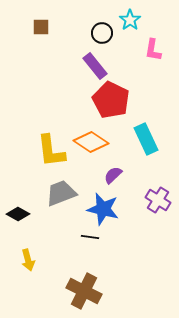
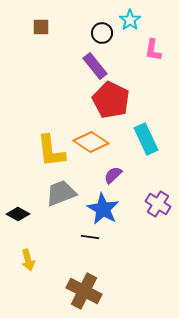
purple cross: moved 4 px down
blue star: rotated 16 degrees clockwise
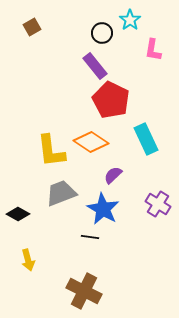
brown square: moved 9 px left; rotated 30 degrees counterclockwise
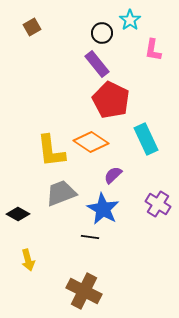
purple rectangle: moved 2 px right, 2 px up
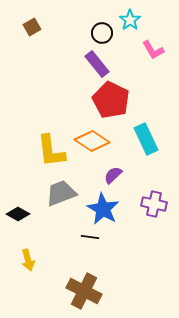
pink L-shape: rotated 40 degrees counterclockwise
orange diamond: moved 1 px right, 1 px up
purple cross: moved 4 px left; rotated 20 degrees counterclockwise
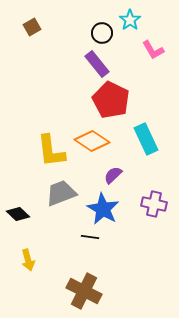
black diamond: rotated 15 degrees clockwise
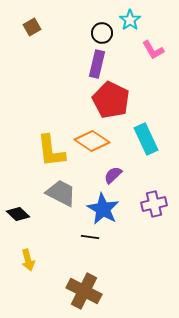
purple rectangle: rotated 52 degrees clockwise
gray trapezoid: rotated 48 degrees clockwise
purple cross: rotated 25 degrees counterclockwise
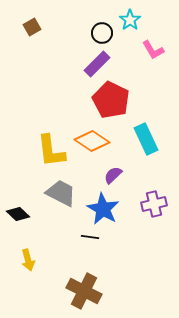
purple rectangle: rotated 32 degrees clockwise
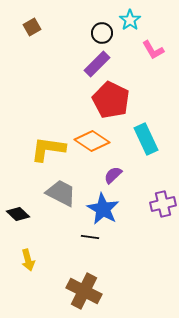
yellow L-shape: moved 3 px left, 2 px up; rotated 105 degrees clockwise
purple cross: moved 9 px right
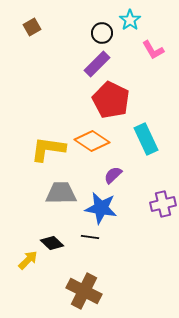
gray trapezoid: rotated 28 degrees counterclockwise
blue star: moved 2 px left, 1 px up; rotated 20 degrees counterclockwise
black diamond: moved 34 px right, 29 px down
yellow arrow: rotated 120 degrees counterclockwise
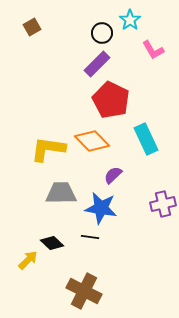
orange diamond: rotated 12 degrees clockwise
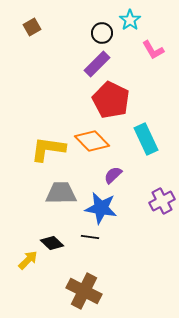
purple cross: moved 1 px left, 3 px up; rotated 15 degrees counterclockwise
